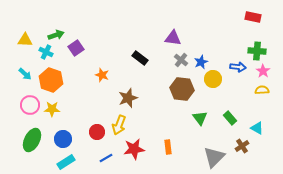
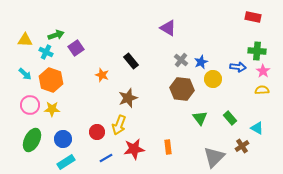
purple triangle: moved 5 px left, 10 px up; rotated 24 degrees clockwise
black rectangle: moved 9 px left, 3 px down; rotated 14 degrees clockwise
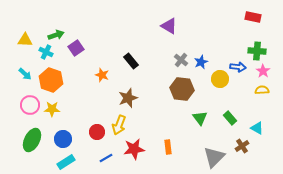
purple triangle: moved 1 px right, 2 px up
yellow circle: moved 7 px right
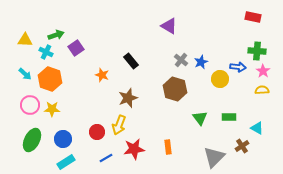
orange hexagon: moved 1 px left, 1 px up
brown hexagon: moved 7 px left; rotated 10 degrees clockwise
green rectangle: moved 1 px left, 1 px up; rotated 48 degrees counterclockwise
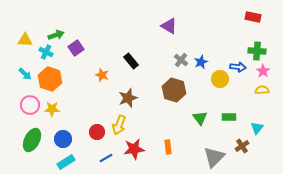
brown hexagon: moved 1 px left, 1 px down
cyan triangle: rotated 40 degrees clockwise
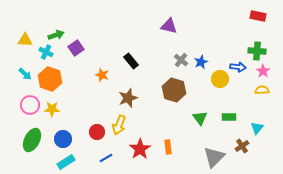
red rectangle: moved 5 px right, 1 px up
purple triangle: rotated 18 degrees counterclockwise
red star: moved 6 px right; rotated 25 degrees counterclockwise
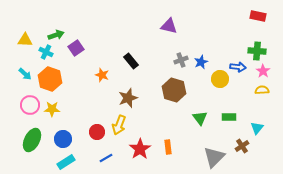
gray cross: rotated 32 degrees clockwise
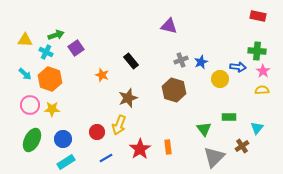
green triangle: moved 4 px right, 11 px down
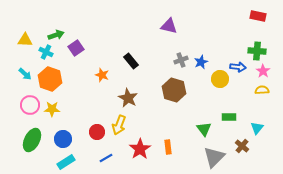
brown star: rotated 24 degrees counterclockwise
brown cross: rotated 16 degrees counterclockwise
